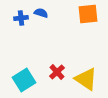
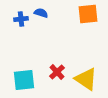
blue cross: moved 1 px down
cyan square: rotated 25 degrees clockwise
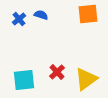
blue semicircle: moved 2 px down
blue cross: moved 2 px left; rotated 32 degrees counterclockwise
yellow triangle: rotated 50 degrees clockwise
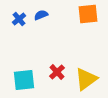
blue semicircle: rotated 40 degrees counterclockwise
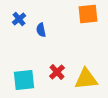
blue semicircle: moved 15 px down; rotated 80 degrees counterclockwise
yellow triangle: rotated 30 degrees clockwise
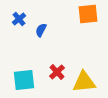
blue semicircle: rotated 40 degrees clockwise
yellow triangle: moved 2 px left, 3 px down
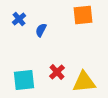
orange square: moved 5 px left, 1 px down
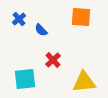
orange square: moved 2 px left, 2 px down; rotated 10 degrees clockwise
blue semicircle: rotated 72 degrees counterclockwise
red cross: moved 4 px left, 12 px up
cyan square: moved 1 px right, 1 px up
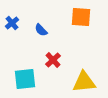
blue cross: moved 7 px left, 4 px down
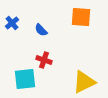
red cross: moved 9 px left; rotated 28 degrees counterclockwise
yellow triangle: rotated 20 degrees counterclockwise
